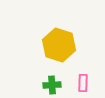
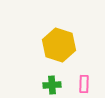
pink rectangle: moved 1 px right, 1 px down
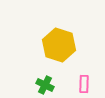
green cross: moved 7 px left; rotated 30 degrees clockwise
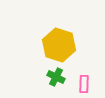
green cross: moved 11 px right, 8 px up
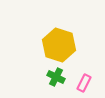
pink rectangle: moved 1 px up; rotated 24 degrees clockwise
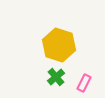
green cross: rotated 24 degrees clockwise
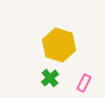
green cross: moved 6 px left, 1 px down
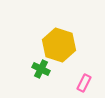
green cross: moved 9 px left, 9 px up; rotated 24 degrees counterclockwise
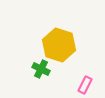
pink rectangle: moved 1 px right, 2 px down
